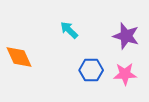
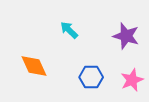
orange diamond: moved 15 px right, 9 px down
blue hexagon: moved 7 px down
pink star: moved 7 px right, 6 px down; rotated 20 degrees counterclockwise
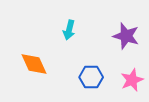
cyan arrow: rotated 120 degrees counterclockwise
orange diamond: moved 2 px up
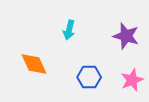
blue hexagon: moved 2 px left
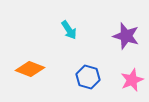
cyan arrow: rotated 48 degrees counterclockwise
orange diamond: moved 4 px left, 5 px down; rotated 44 degrees counterclockwise
blue hexagon: moved 1 px left; rotated 15 degrees clockwise
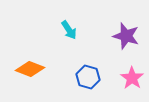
pink star: moved 2 px up; rotated 15 degrees counterclockwise
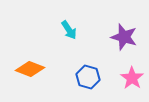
purple star: moved 2 px left, 1 px down
